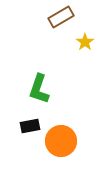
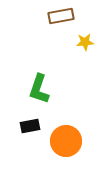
brown rectangle: moved 1 px up; rotated 20 degrees clockwise
yellow star: rotated 30 degrees clockwise
orange circle: moved 5 px right
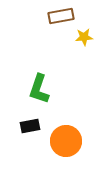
yellow star: moved 1 px left, 5 px up
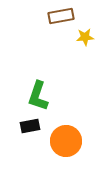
yellow star: moved 1 px right
green L-shape: moved 1 px left, 7 px down
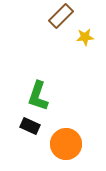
brown rectangle: rotated 35 degrees counterclockwise
black rectangle: rotated 36 degrees clockwise
orange circle: moved 3 px down
